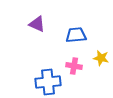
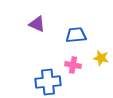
pink cross: moved 1 px left, 1 px up
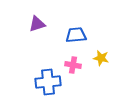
purple triangle: rotated 42 degrees counterclockwise
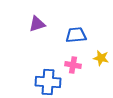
blue cross: rotated 10 degrees clockwise
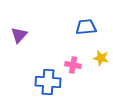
purple triangle: moved 18 px left, 11 px down; rotated 30 degrees counterclockwise
blue trapezoid: moved 10 px right, 8 px up
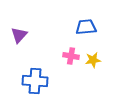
yellow star: moved 8 px left, 2 px down; rotated 21 degrees counterclockwise
pink cross: moved 2 px left, 9 px up
blue cross: moved 13 px left, 1 px up
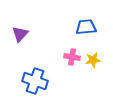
purple triangle: moved 1 px right, 1 px up
pink cross: moved 1 px right, 1 px down
blue cross: rotated 15 degrees clockwise
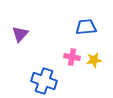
yellow star: moved 1 px right
blue cross: moved 9 px right
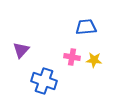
purple triangle: moved 1 px right, 16 px down
yellow star: rotated 14 degrees clockwise
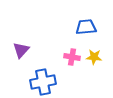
yellow star: moved 3 px up
blue cross: moved 1 px left, 1 px down; rotated 30 degrees counterclockwise
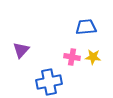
yellow star: moved 1 px left
blue cross: moved 6 px right
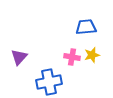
purple triangle: moved 2 px left, 7 px down
yellow star: moved 1 px left, 2 px up; rotated 21 degrees counterclockwise
